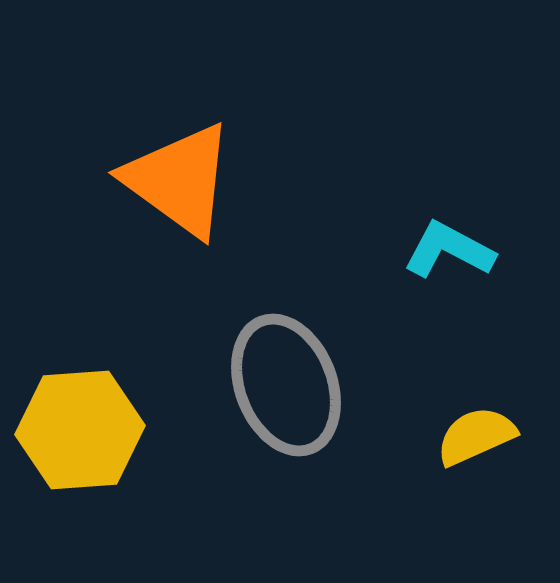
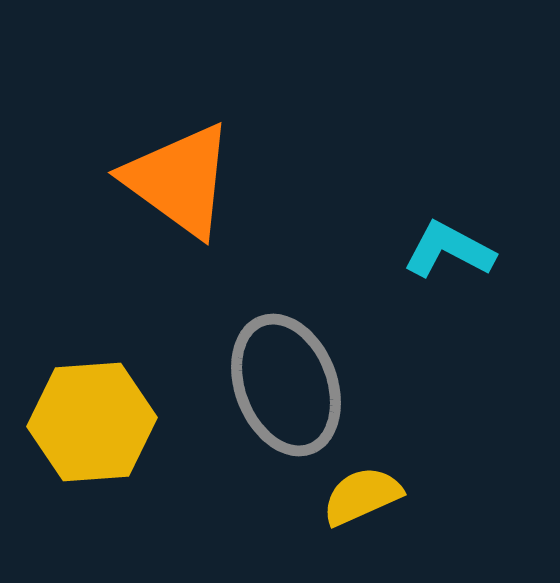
yellow hexagon: moved 12 px right, 8 px up
yellow semicircle: moved 114 px left, 60 px down
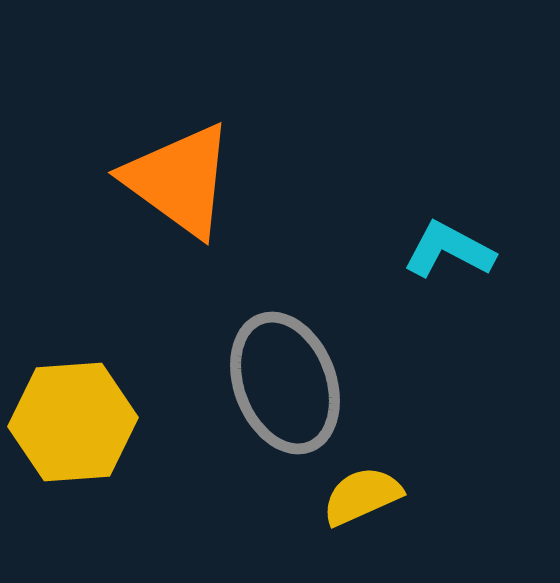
gray ellipse: moved 1 px left, 2 px up
yellow hexagon: moved 19 px left
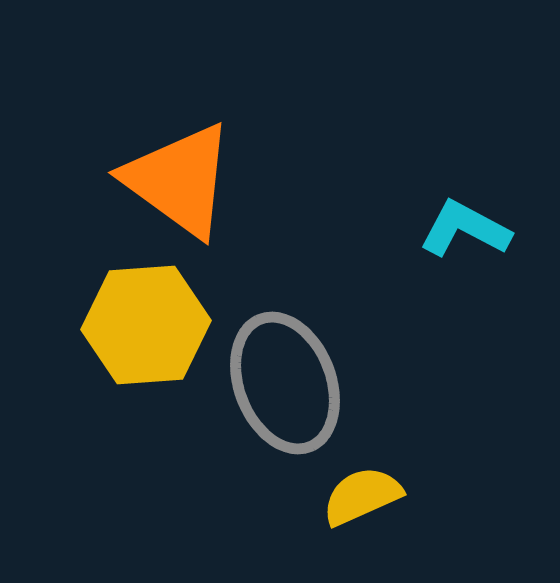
cyan L-shape: moved 16 px right, 21 px up
yellow hexagon: moved 73 px right, 97 px up
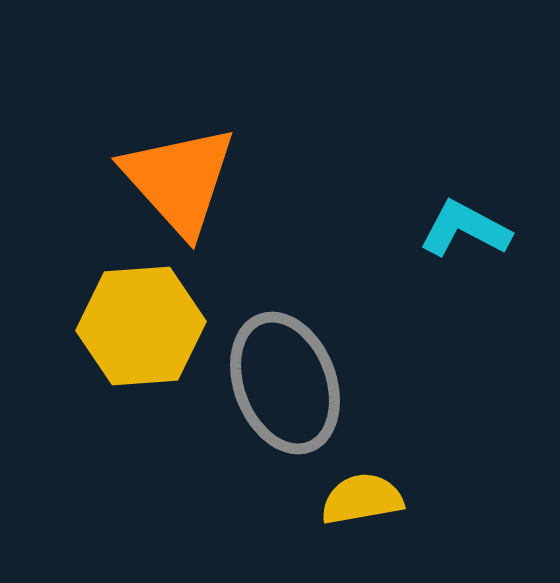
orange triangle: rotated 12 degrees clockwise
yellow hexagon: moved 5 px left, 1 px down
yellow semicircle: moved 3 px down; rotated 14 degrees clockwise
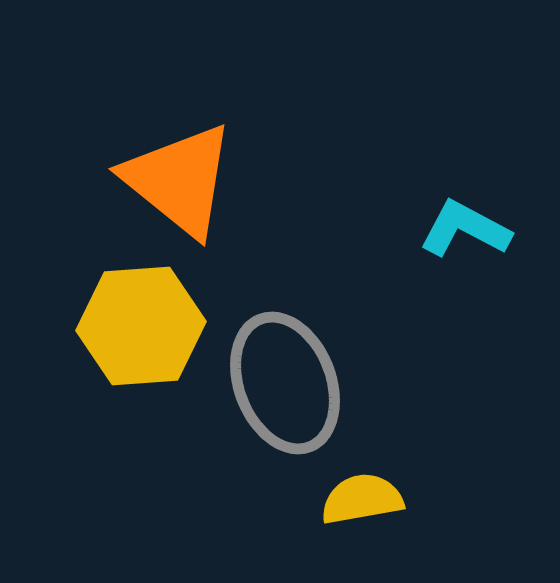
orange triangle: rotated 9 degrees counterclockwise
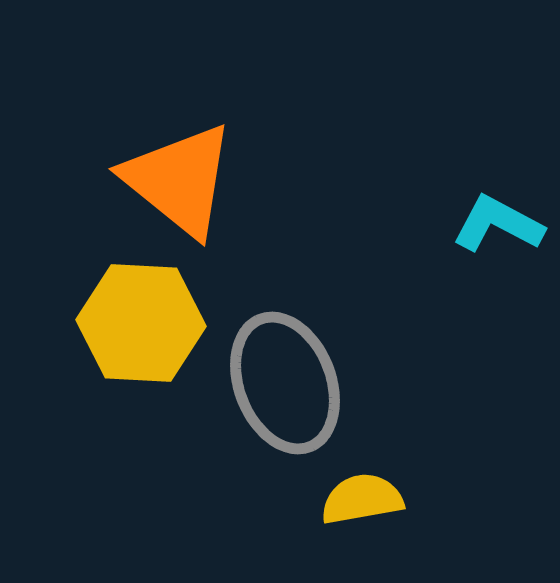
cyan L-shape: moved 33 px right, 5 px up
yellow hexagon: moved 3 px up; rotated 7 degrees clockwise
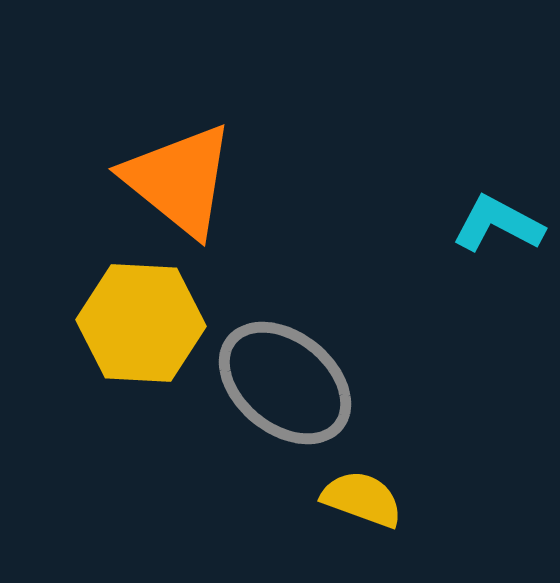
gray ellipse: rotated 30 degrees counterclockwise
yellow semicircle: rotated 30 degrees clockwise
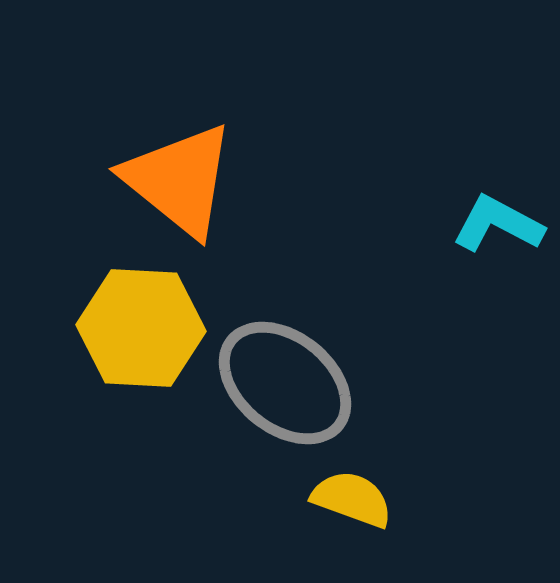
yellow hexagon: moved 5 px down
yellow semicircle: moved 10 px left
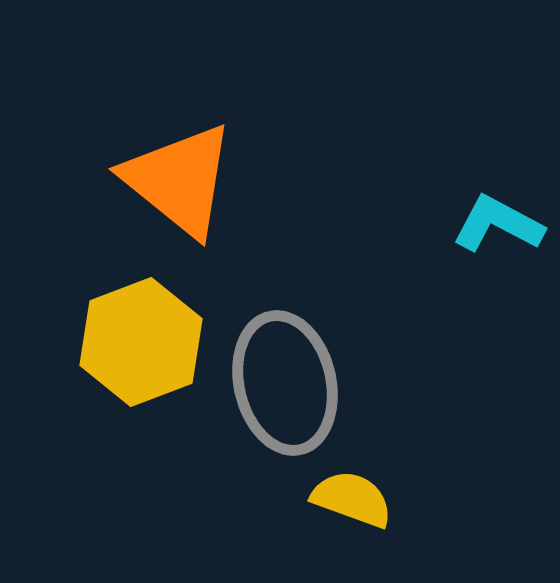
yellow hexagon: moved 14 px down; rotated 24 degrees counterclockwise
gray ellipse: rotated 38 degrees clockwise
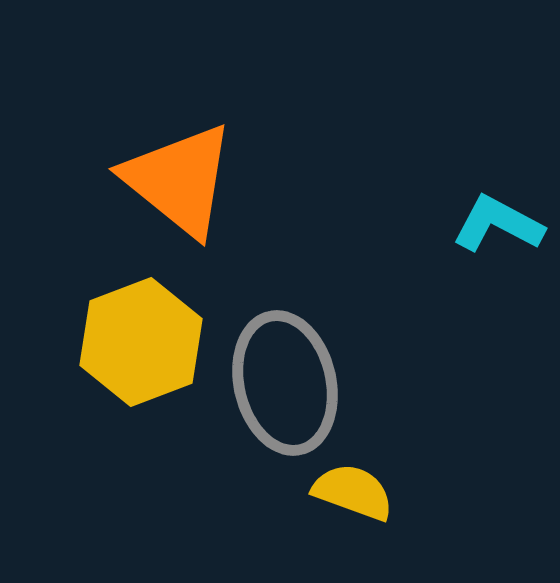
yellow semicircle: moved 1 px right, 7 px up
